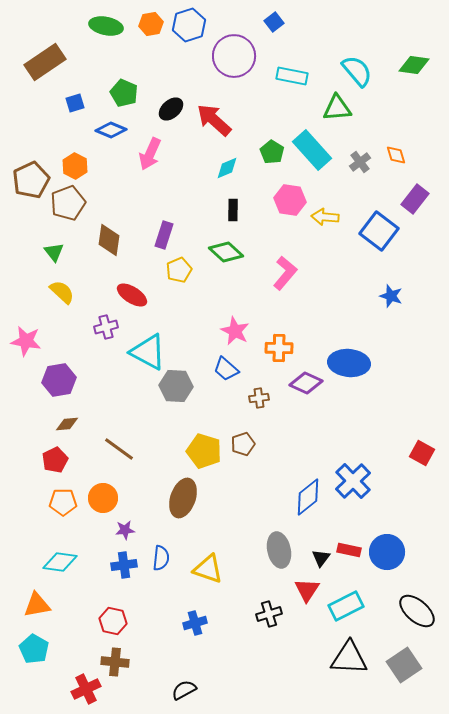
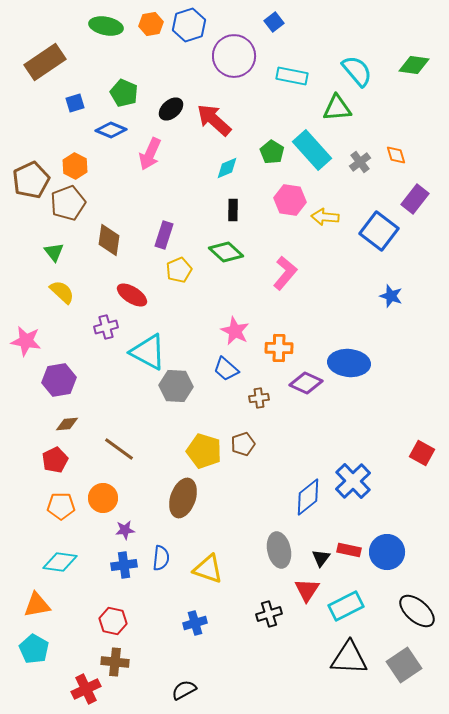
orange pentagon at (63, 502): moved 2 px left, 4 px down
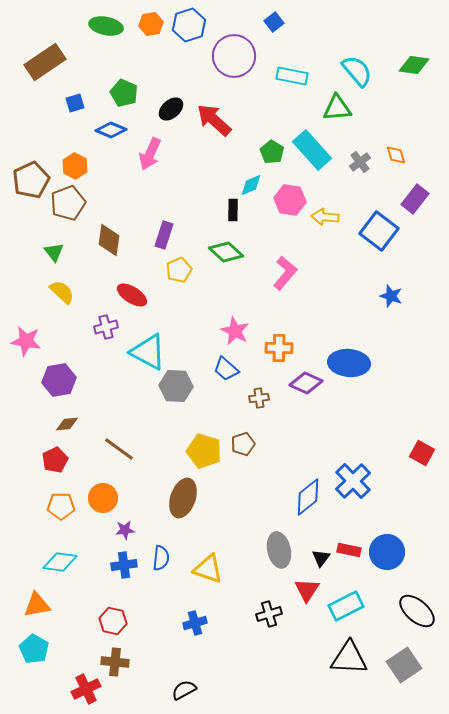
cyan diamond at (227, 168): moved 24 px right, 17 px down
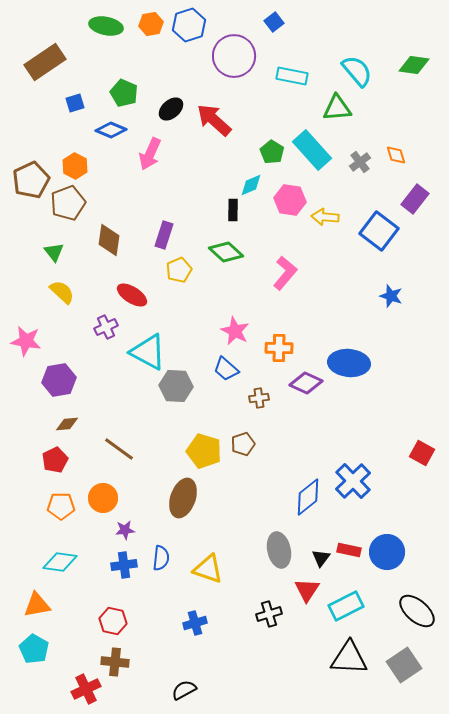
purple cross at (106, 327): rotated 10 degrees counterclockwise
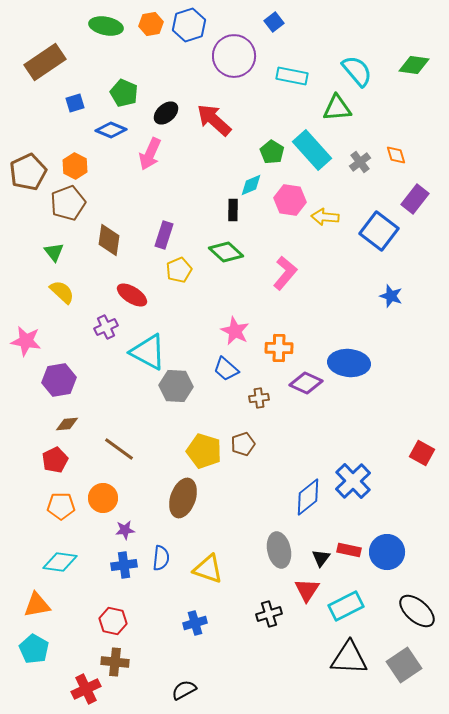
black ellipse at (171, 109): moved 5 px left, 4 px down
brown pentagon at (31, 180): moved 3 px left, 8 px up
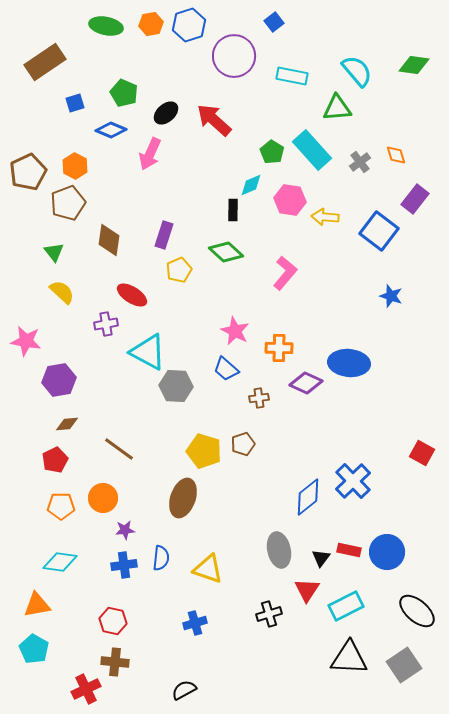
purple cross at (106, 327): moved 3 px up; rotated 15 degrees clockwise
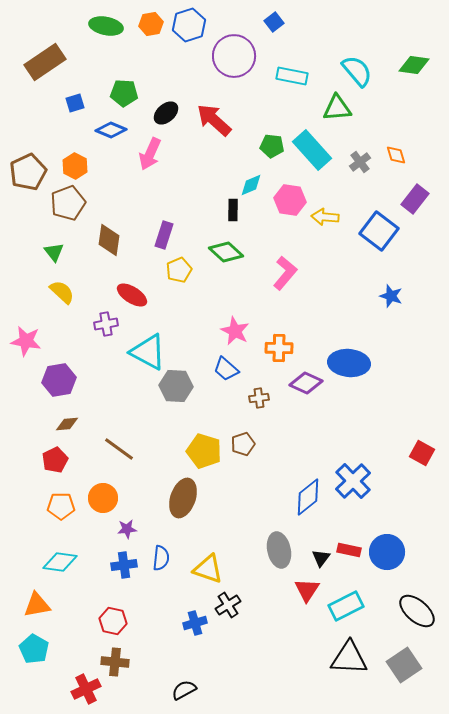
green pentagon at (124, 93): rotated 20 degrees counterclockwise
green pentagon at (272, 152): moved 6 px up; rotated 25 degrees counterclockwise
purple star at (125, 530): moved 2 px right, 1 px up
black cross at (269, 614): moved 41 px left, 9 px up; rotated 15 degrees counterclockwise
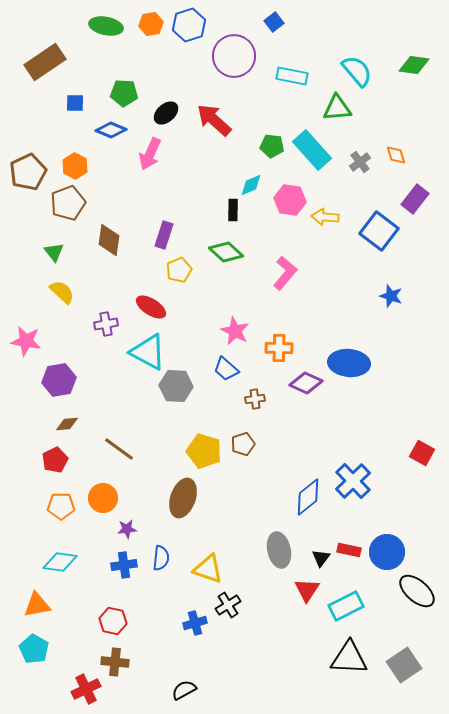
blue square at (75, 103): rotated 18 degrees clockwise
red ellipse at (132, 295): moved 19 px right, 12 px down
brown cross at (259, 398): moved 4 px left, 1 px down
black ellipse at (417, 611): moved 20 px up
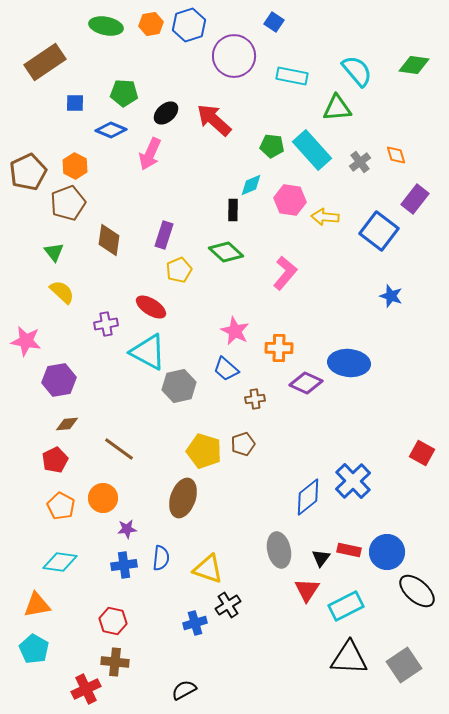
blue square at (274, 22): rotated 18 degrees counterclockwise
gray hexagon at (176, 386): moved 3 px right; rotated 16 degrees counterclockwise
orange pentagon at (61, 506): rotated 28 degrees clockwise
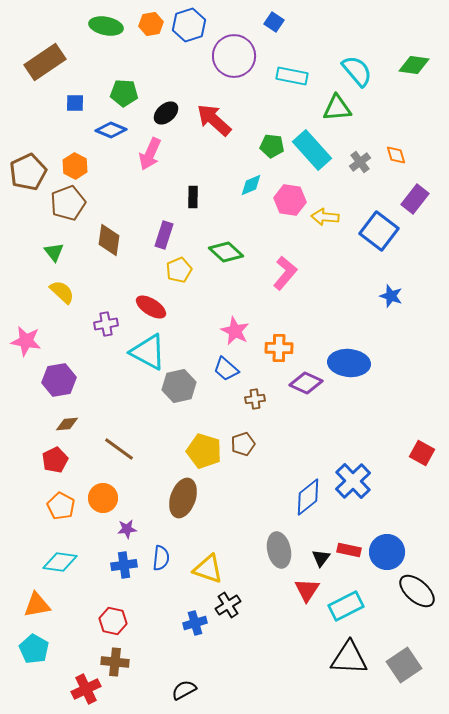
black rectangle at (233, 210): moved 40 px left, 13 px up
